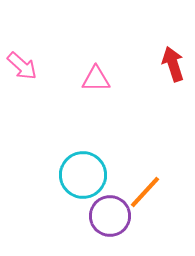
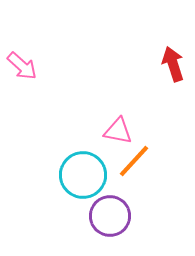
pink triangle: moved 22 px right, 52 px down; rotated 12 degrees clockwise
orange line: moved 11 px left, 31 px up
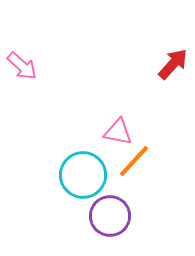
red arrow: rotated 60 degrees clockwise
pink triangle: moved 1 px down
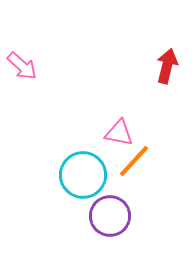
red arrow: moved 6 px left, 2 px down; rotated 28 degrees counterclockwise
pink triangle: moved 1 px right, 1 px down
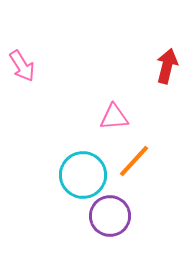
pink arrow: rotated 16 degrees clockwise
pink triangle: moved 5 px left, 16 px up; rotated 16 degrees counterclockwise
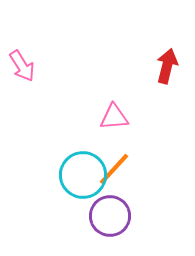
orange line: moved 20 px left, 8 px down
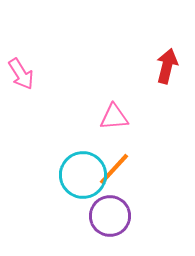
pink arrow: moved 1 px left, 8 px down
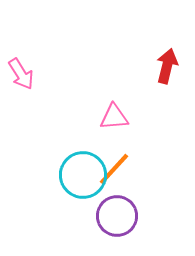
purple circle: moved 7 px right
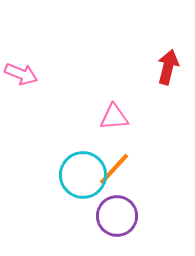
red arrow: moved 1 px right, 1 px down
pink arrow: rotated 36 degrees counterclockwise
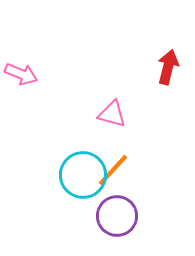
pink triangle: moved 2 px left, 3 px up; rotated 20 degrees clockwise
orange line: moved 1 px left, 1 px down
